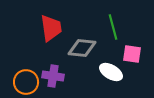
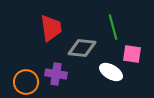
purple cross: moved 3 px right, 2 px up
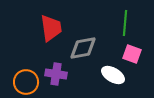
green line: moved 12 px right, 4 px up; rotated 20 degrees clockwise
gray diamond: moved 1 px right; rotated 16 degrees counterclockwise
pink square: rotated 12 degrees clockwise
white ellipse: moved 2 px right, 3 px down
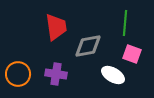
red trapezoid: moved 5 px right, 1 px up
gray diamond: moved 5 px right, 2 px up
orange circle: moved 8 px left, 8 px up
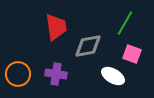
green line: rotated 25 degrees clockwise
white ellipse: moved 1 px down
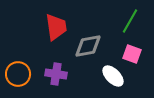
green line: moved 5 px right, 2 px up
white ellipse: rotated 15 degrees clockwise
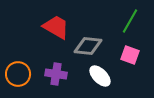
red trapezoid: rotated 52 degrees counterclockwise
gray diamond: rotated 16 degrees clockwise
pink square: moved 2 px left, 1 px down
white ellipse: moved 13 px left
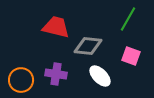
green line: moved 2 px left, 2 px up
red trapezoid: rotated 16 degrees counterclockwise
pink square: moved 1 px right, 1 px down
orange circle: moved 3 px right, 6 px down
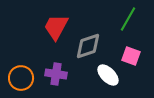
red trapezoid: rotated 76 degrees counterclockwise
gray diamond: rotated 24 degrees counterclockwise
white ellipse: moved 8 px right, 1 px up
orange circle: moved 2 px up
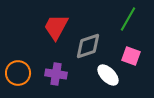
orange circle: moved 3 px left, 5 px up
